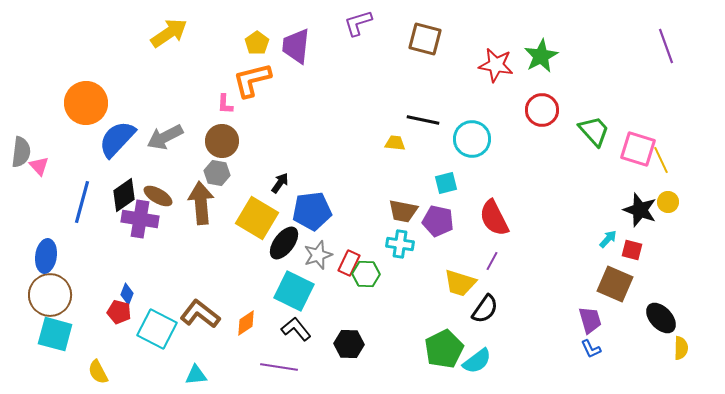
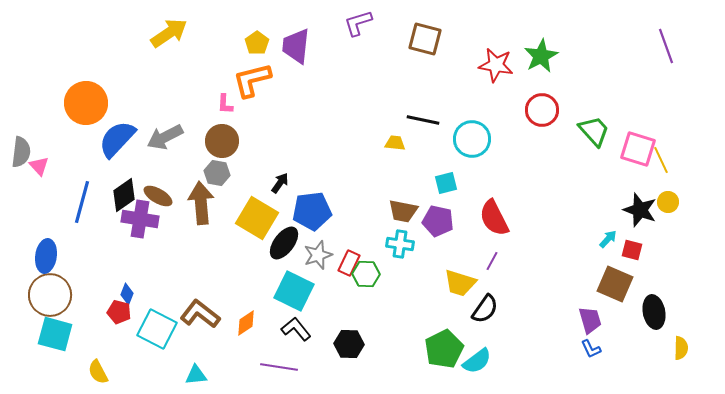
black ellipse at (661, 318): moved 7 px left, 6 px up; rotated 32 degrees clockwise
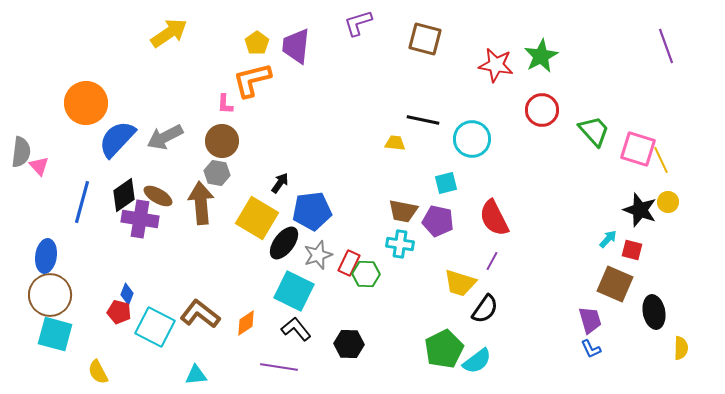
cyan square at (157, 329): moved 2 px left, 2 px up
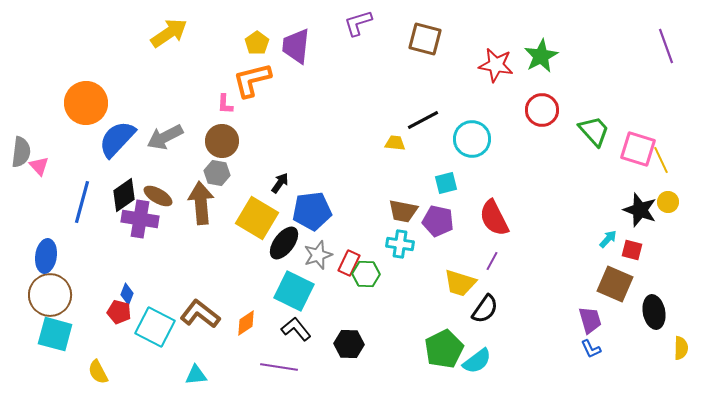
black line at (423, 120): rotated 40 degrees counterclockwise
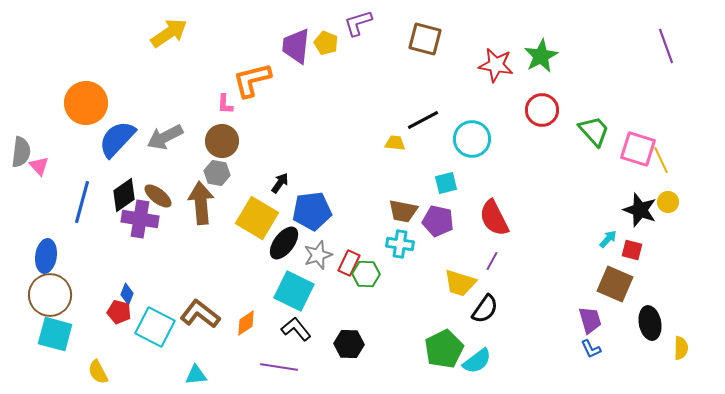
yellow pentagon at (257, 43): moved 69 px right; rotated 15 degrees counterclockwise
brown ellipse at (158, 196): rotated 8 degrees clockwise
black ellipse at (654, 312): moved 4 px left, 11 px down
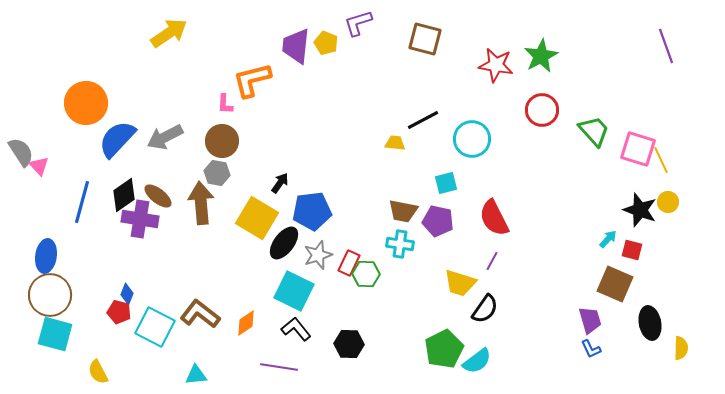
gray semicircle at (21, 152): rotated 40 degrees counterclockwise
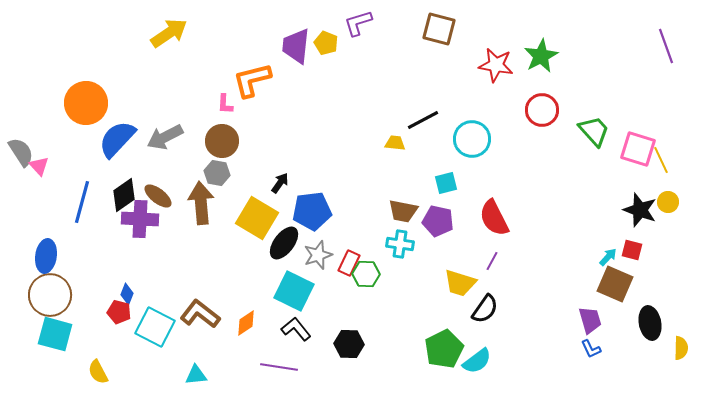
brown square at (425, 39): moved 14 px right, 10 px up
purple cross at (140, 219): rotated 6 degrees counterclockwise
cyan arrow at (608, 239): moved 18 px down
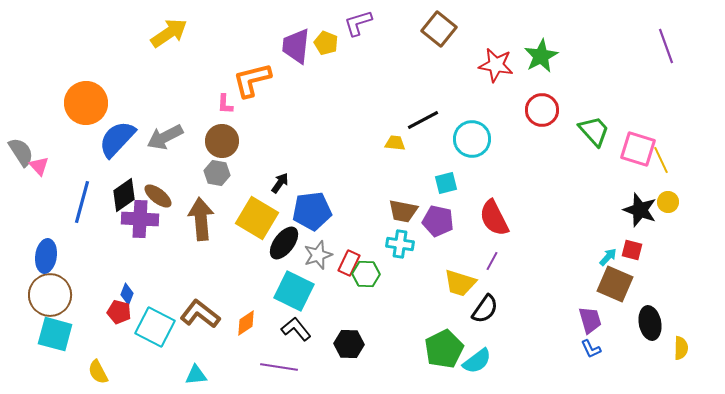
brown square at (439, 29): rotated 24 degrees clockwise
brown arrow at (201, 203): moved 16 px down
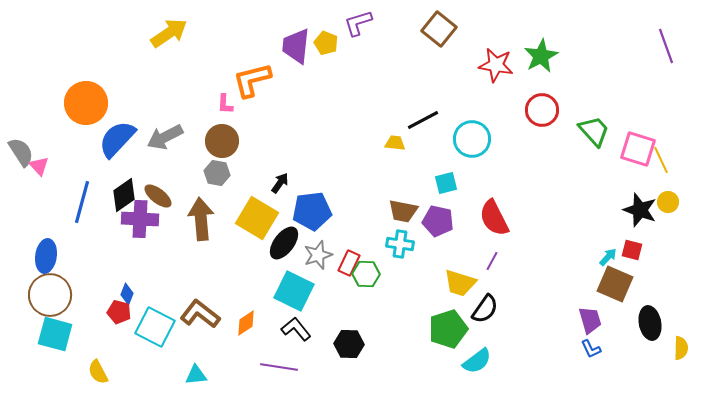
green pentagon at (444, 349): moved 4 px right, 20 px up; rotated 9 degrees clockwise
